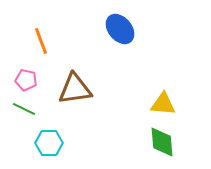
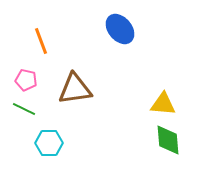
green diamond: moved 6 px right, 2 px up
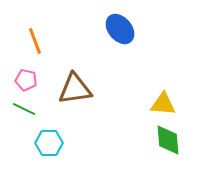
orange line: moved 6 px left
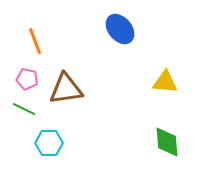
pink pentagon: moved 1 px right, 1 px up
brown triangle: moved 9 px left
yellow triangle: moved 2 px right, 22 px up
green diamond: moved 1 px left, 2 px down
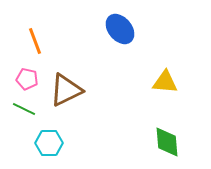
brown triangle: moved 1 px down; rotated 18 degrees counterclockwise
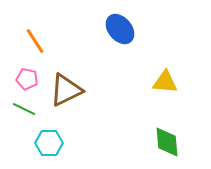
orange line: rotated 12 degrees counterclockwise
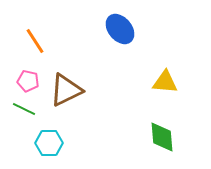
pink pentagon: moved 1 px right, 2 px down
green diamond: moved 5 px left, 5 px up
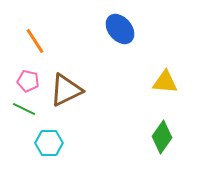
green diamond: rotated 40 degrees clockwise
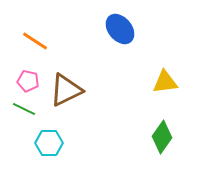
orange line: rotated 24 degrees counterclockwise
yellow triangle: rotated 12 degrees counterclockwise
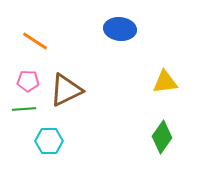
blue ellipse: rotated 44 degrees counterclockwise
pink pentagon: rotated 10 degrees counterclockwise
green line: rotated 30 degrees counterclockwise
cyan hexagon: moved 2 px up
